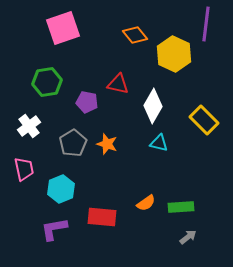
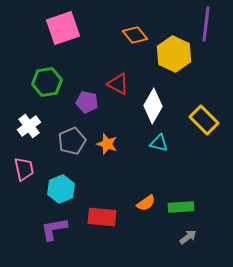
red triangle: rotated 15 degrees clockwise
gray pentagon: moved 1 px left, 2 px up; rotated 8 degrees clockwise
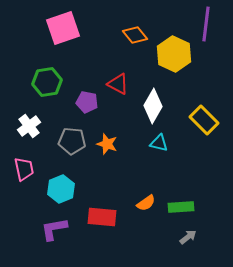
gray pentagon: rotated 28 degrees clockwise
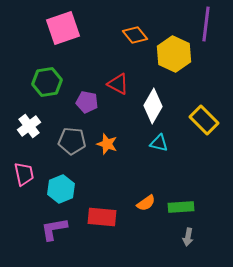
pink trapezoid: moved 5 px down
gray arrow: rotated 138 degrees clockwise
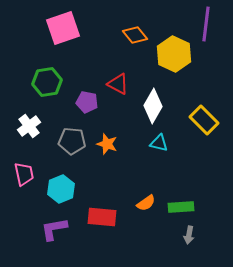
gray arrow: moved 1 px right, 2 px up
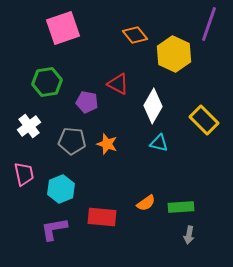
purple line: moved 3 px right; rotated 12 degrees clockwise
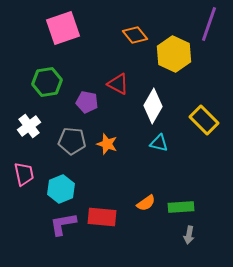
purple L-shape: moved 9 px right, 5 px up
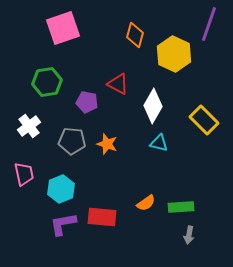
orange diamond: rotated 55 degrees clockwise
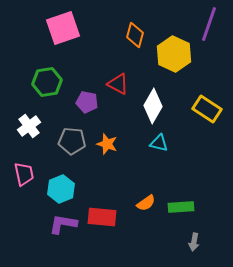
yellow rectangle: moved 3 px right, 11 px up; rotated 12 degrees counterclockwise
purple L-shape: rotated 20 degrees clockwise
gray arrow: moved 5 px right, 7 px down
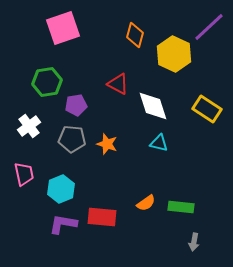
purple line: moved 3 px down; rotated 28 degrees clockwise
purple pentagon: moved 11 px left, 3 px down; rotated 20 degrees counterclockwise
white diamond: rotated 48 degrees counterclockwise
gray pentagon: moved 2 px up
green rectangle: rotated 10 degrees clockwise
